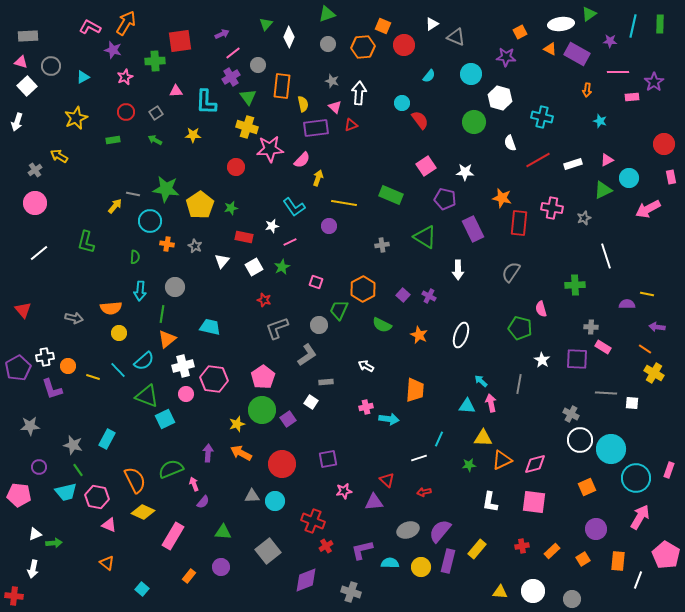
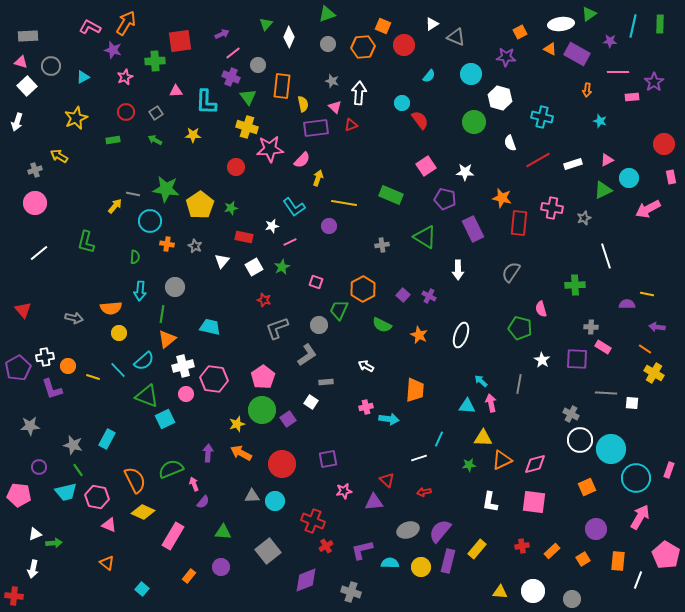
purple cross at (231, 77): rotated 36 degrees counterclockwise
gray cross at (35, 170): rotated 16 degrees clockwise
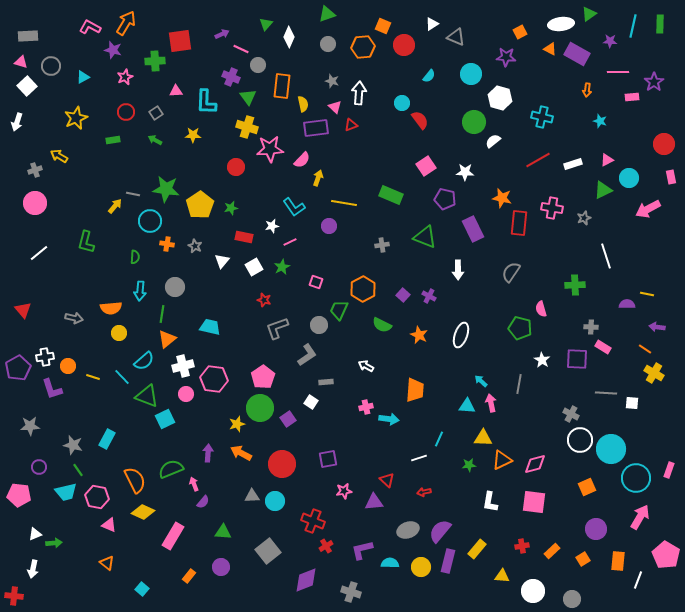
pink line at (233, 53): moved 8 px right, 4 px up; rotated 63 degrees clockwise
white semicircle at (510, 143): moved 17 px left, 2 px up; rotated 70 degrees clockwise
green triangle at (425, 237): rotated 10 degrees counterclockwise
cyan line at (118, 370): moved 4 px right, 7 px down
green circle at (262, 410): moved 2 px left, 2 px up
yellow triangle at (500, 592): moved 2 px right, 16 px up
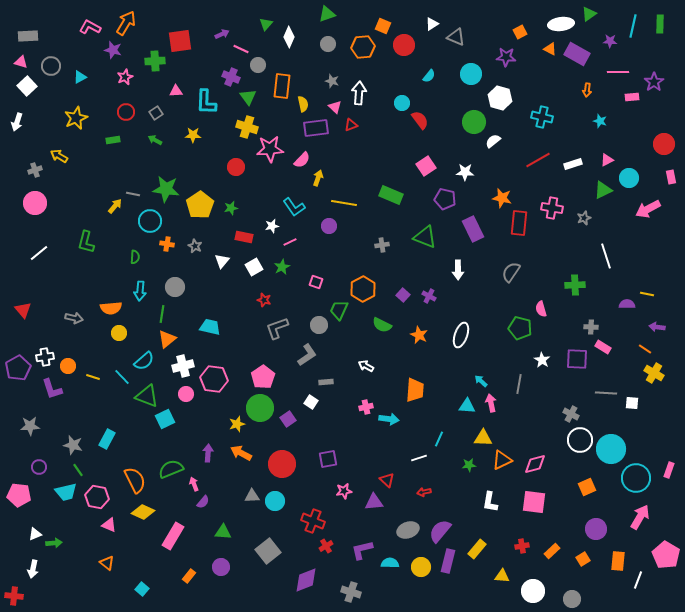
cyan triangle at (83, 77): moved 3 px left
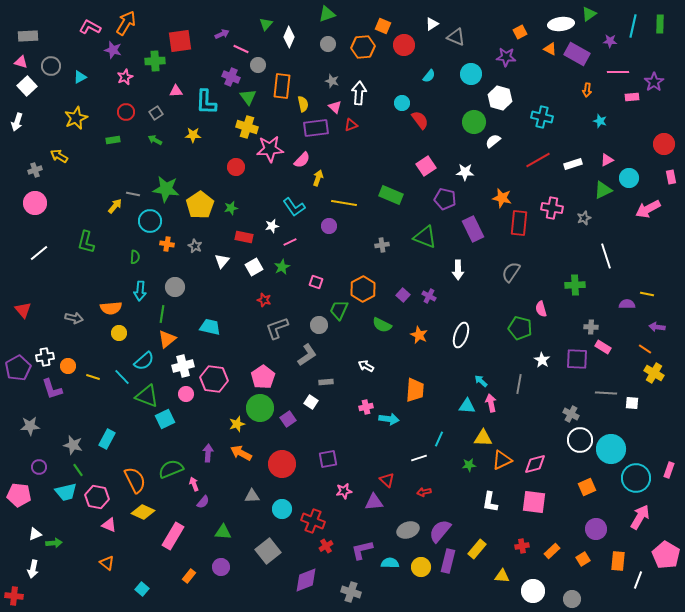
cyan circle at (275, 501): moved 7 px right, 8 px down
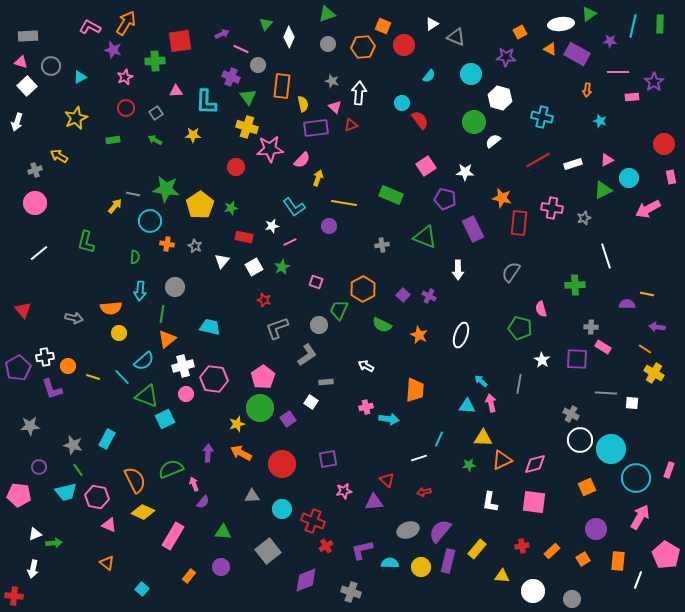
red circle at (126, 112): moved 4 px up
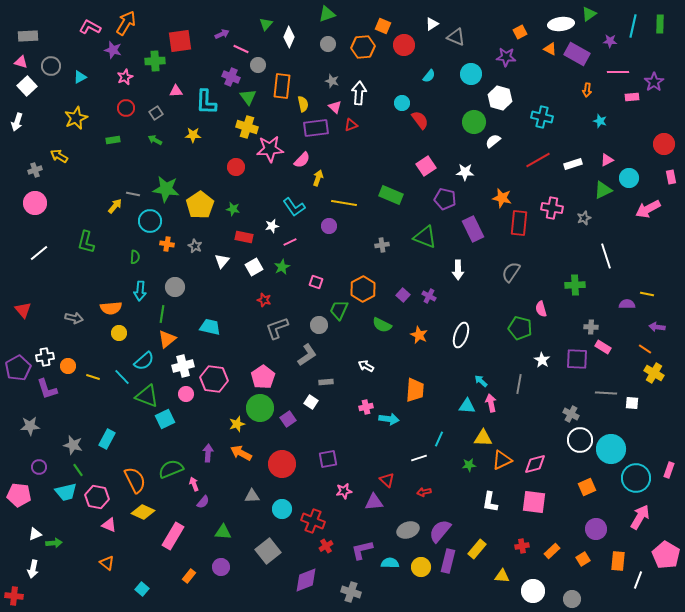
green star at (231, 208): moved 2 px right, 1 px down; rotated 24 degrees clockwise
purple L-shape at (52, 389): moved 5 px left
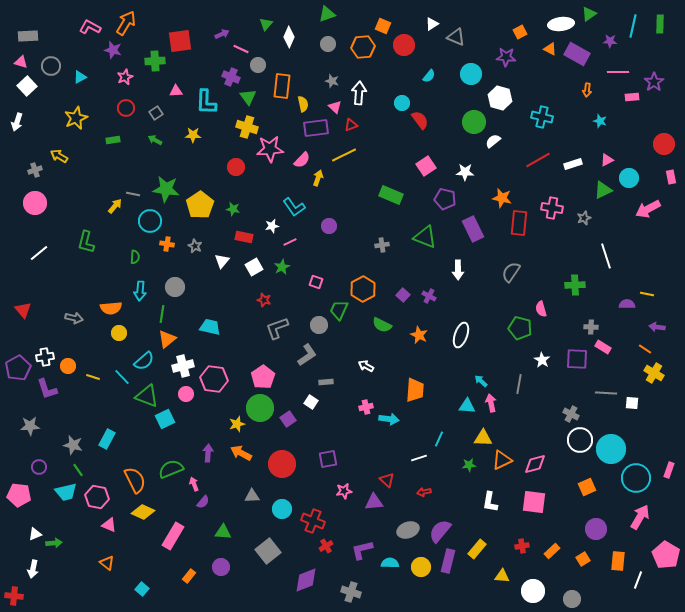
yellow line at (344, 203): moved 48 px up; rotated 35 degrees counterclockwise
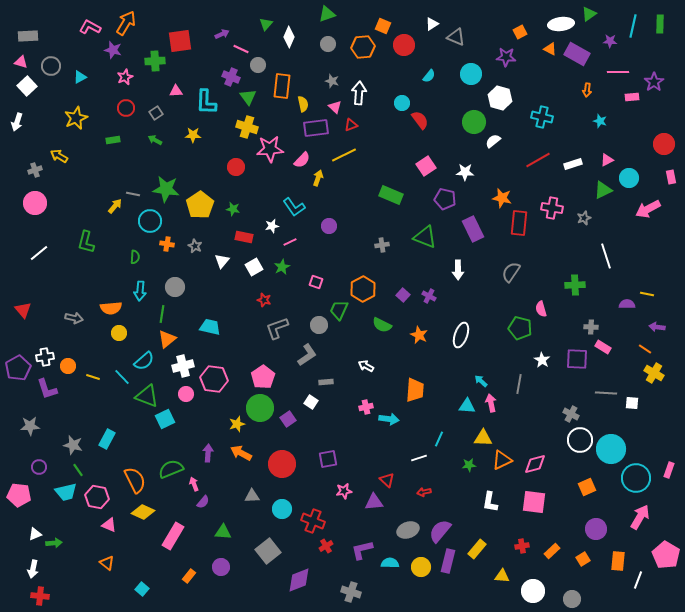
purple diamond at (306, 580): moved 7 px left
red cross at (14, 596): moved 26 px right
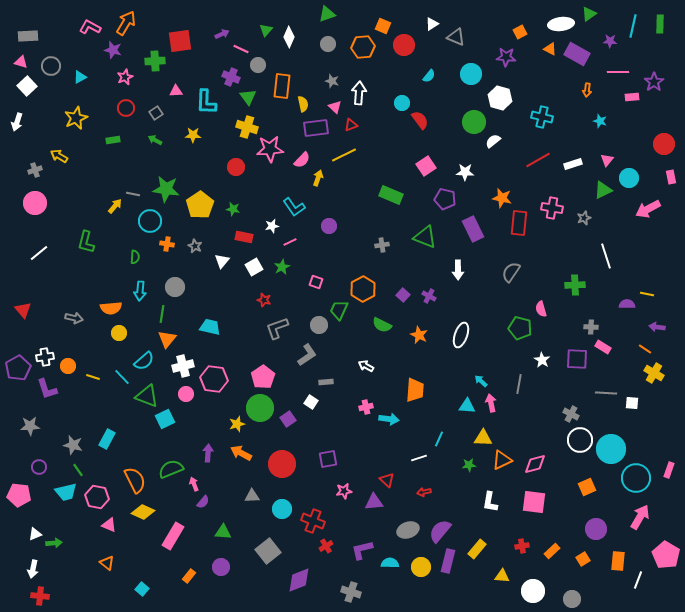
green triangle at (266, 24): moved 6 px down
pink triangle at (607, 160): rotated 24 degrees counterclockwise
orange triangle at (167, 339): rotated 12 degrees counterclockwise
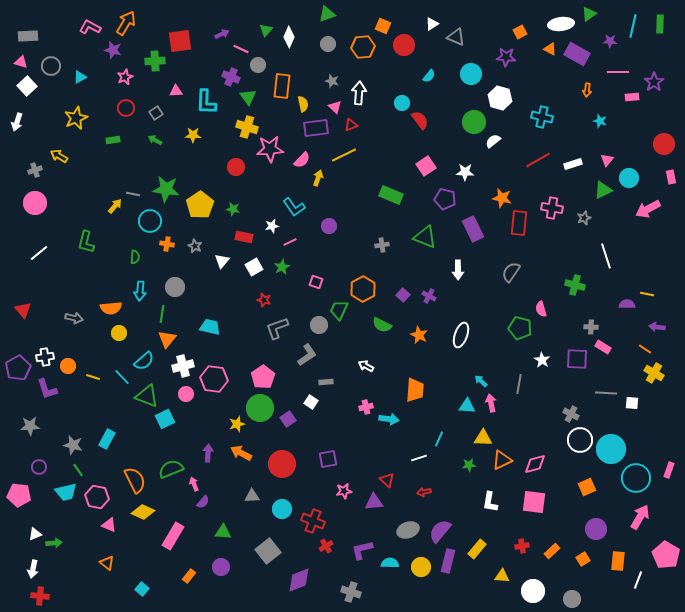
green cross at (575, 285): rotated 18 degrees clockwise
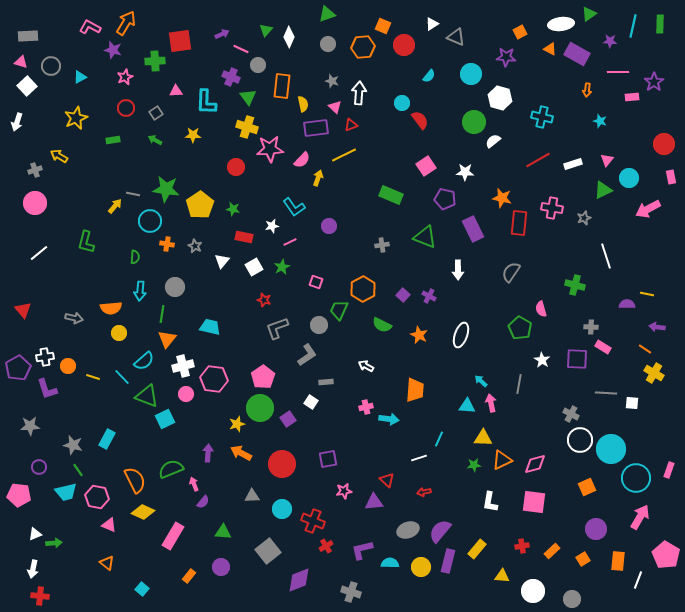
green pentagon at (520, 328): rotated 15 degrees clockwise
green star at (469, 465): moved 5 px right
